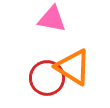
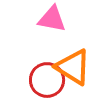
red circle: moved 2 px down
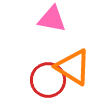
red circle: moved 1 px right
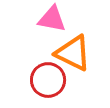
orange triangle: moved 14 px up; rotated 6 degrees counterclockwise
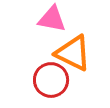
red circle: moved 3 px right
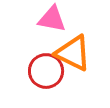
red circle: moved 5 px left, 9 px up
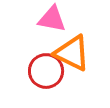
orange triangle: moved 1 px left
